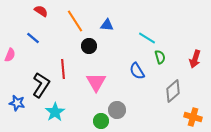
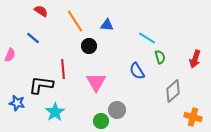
black L-shape: rotated 115 degrees counterclockwise
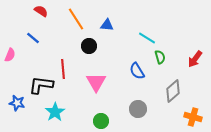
orange line: moved 1 px right, 2 px up
red arrow: rotated 18 degrees clockwise
gray circle: moved 21 px right, 1 px up
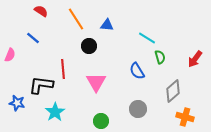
orange cross: moved 8 px left
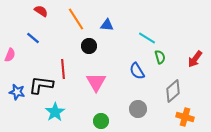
blue star: moved 11 px up
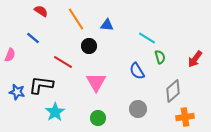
red line: moved 7 px up; rotated 54 degrees counterclockwise
orange cross: rotated 24 degrees counterclockwise
green circle: moved 3 px left, 3 px up
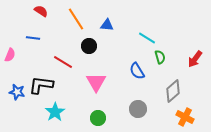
blue line: rotated 32 degrees counterclockwise
orange cross: rotated 36 degrees clockwise
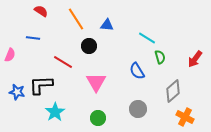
black L-shape: rotated 10 degrees counterclockwise
